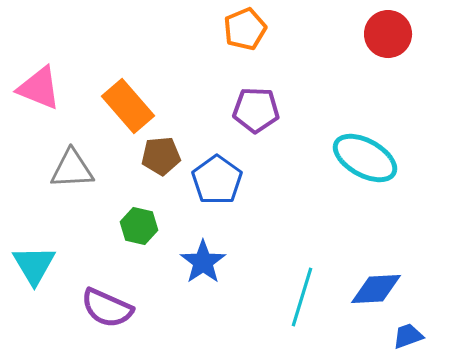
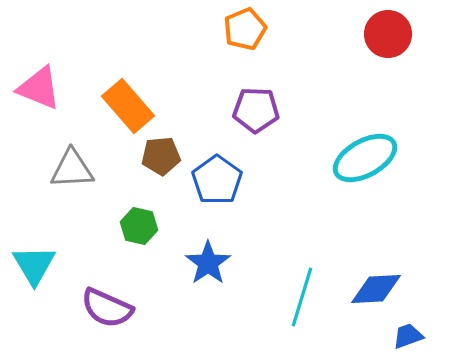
cyan ellipse: rotated 58 degrees counterclockwise
blue star: moved 5 px right, 1 px down
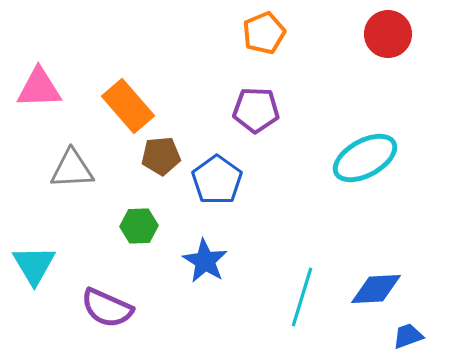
orange pentagon: moved 19 px right, 4 px down
pink triangle: rotated 24 degrees counterclockwise
green hexagon: rotated 15 degrees counterclockwise
blue star: moved 3 px left, 2 px up; rotated 6 degrees counterclockwise
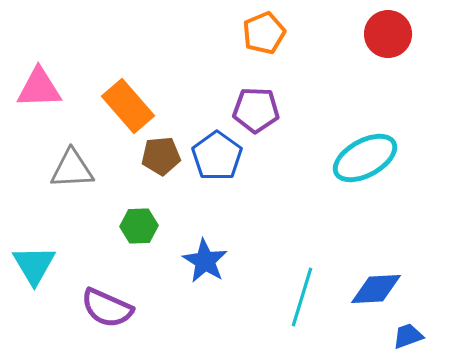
blue pentagon: moved 24 px up
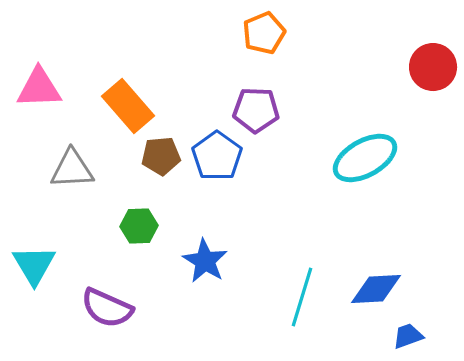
red circle: moved 45 px right, 33 px down
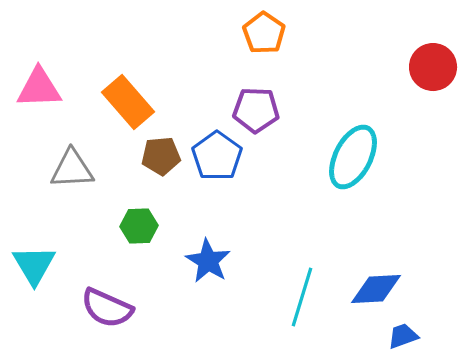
orange pentagon: rotated 15 degrees counterclockwise
orange rectangle: moved 4 px up
cyan ellipse: moved 12 px left, 1 px up; rotated 34 degrees counterclockwise
blue star: moved 3 px right
blue trapezoid: moved 5 px left
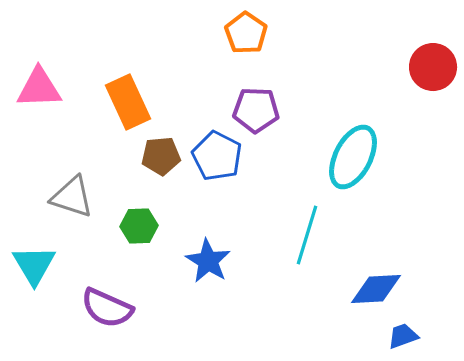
orange pentagon: moved 18 px left
orange rectangle: rotated 16 degrees clockwise
blue pentagon: rotated 9 degrees counterclockwise
gray triangle: moved 28 px down; rotated 21 degrees clockwise
cyan line: moved 5 px right, 62 px up
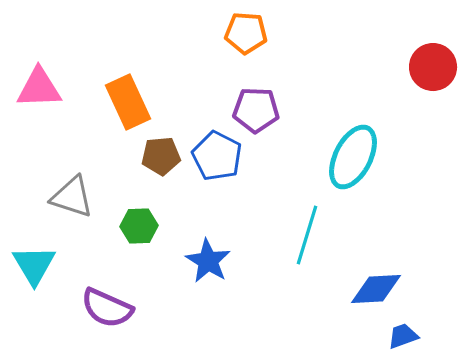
orange pentagon: rotated 30 degrees counterclockwise
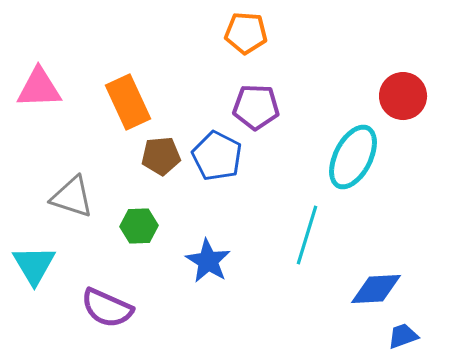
red circle: moved 30 px left, 29 px down
purple pentagon: moved 3 px up
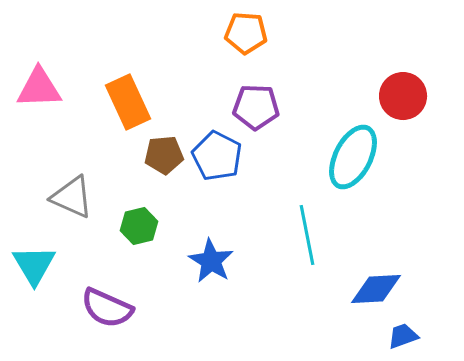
brown pentagon: moved 3 px right, 1 px up
gray triangle: rotated 6 degrees clockwise
green hexagon: rotated 12 degrees counterclockwise
cyan line: rotated 28 degrees counterclockwise
blue star: moved 3 px right
